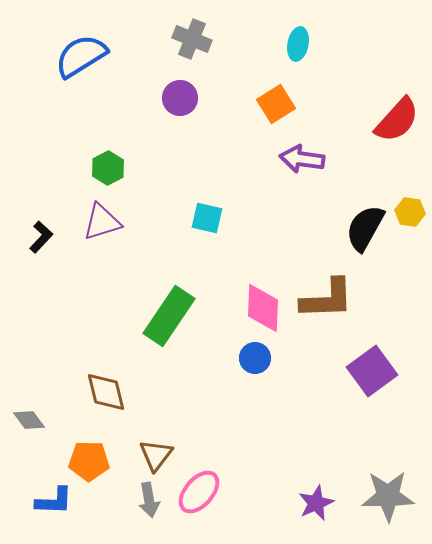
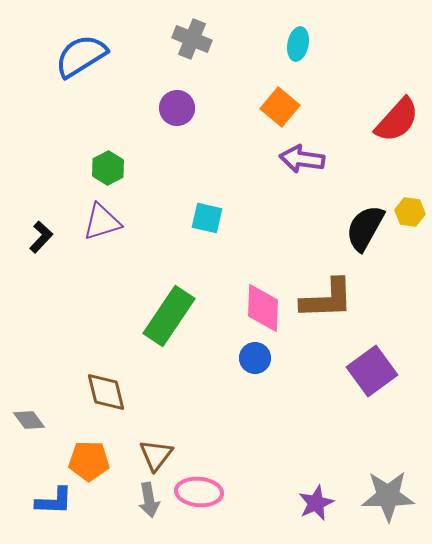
purple circle: moved 3 px left, 10 px down
orange square: moved 4 px right, 3 px down; rotated 18 degrees counterclockwise
pink ellipse: rotated 54 degrees clockwise
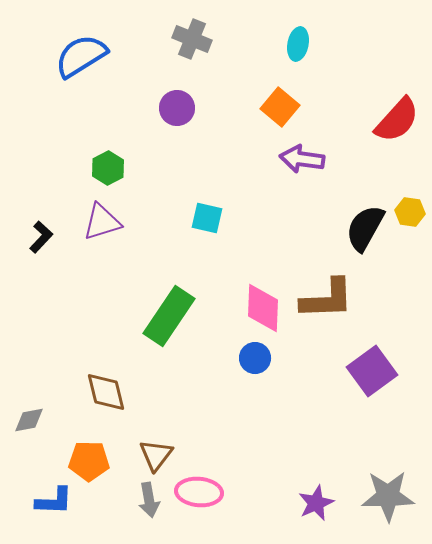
gray diamond: rotated 64 degrees counterclockwise
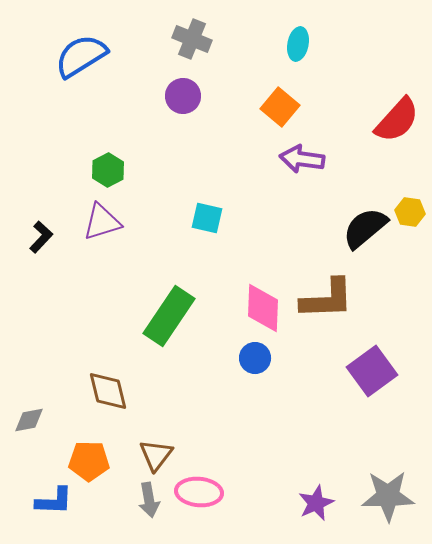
purple circle: moved 6 px right, 12 px up
green hexagon: moved 2 px down
black semicircle: rotated 21 degrees clockwise
brown diamond: moved 2 px right, 1 px up
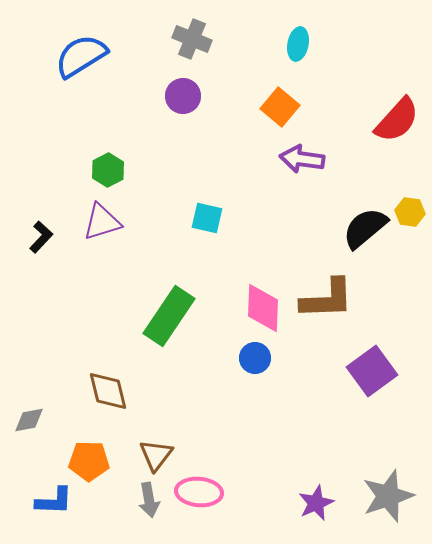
gray star: rotated 18 degrees counterclockwise
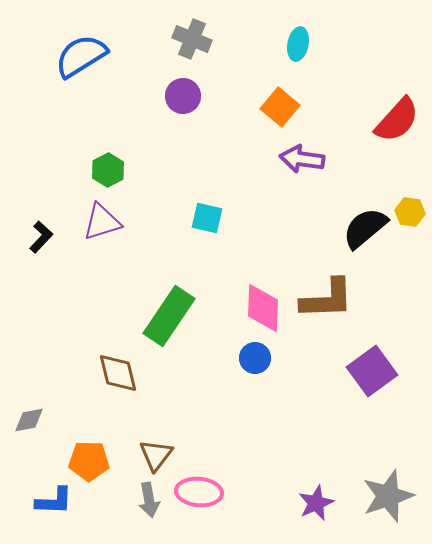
brown diamond: moved 10 px right, 18 px up
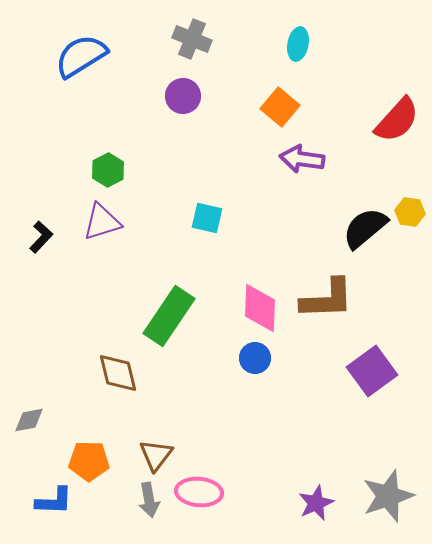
pink diamond: moved 3 px left
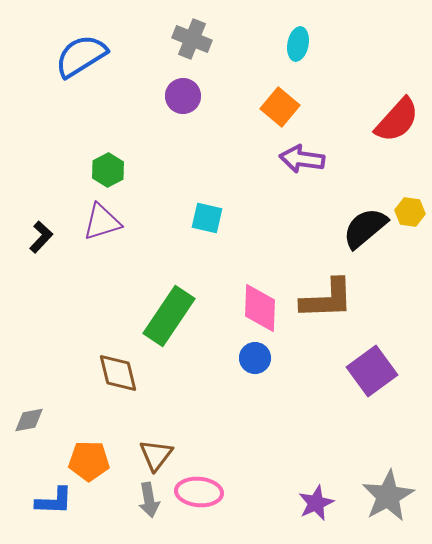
gray star: rotated 10 degrees counterclockwise
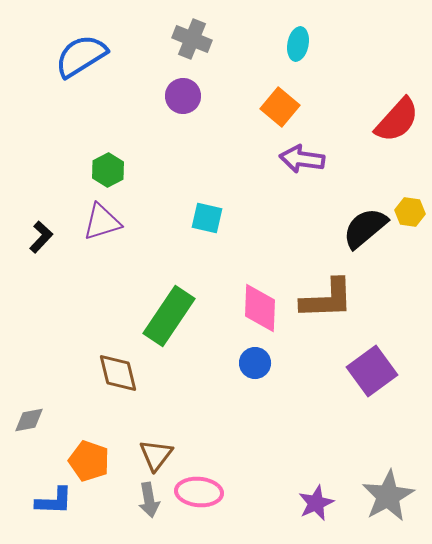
blue circle: moved 5 px down
orange pentagon: rotated 18 degrees clockwise
